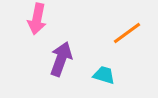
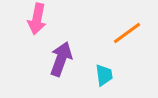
cyan trapezoid: rotated 65 degrees clockwise
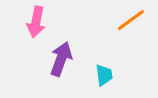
pink arrow: moved 1 px left, 3 px down
orange line: moved 4 px right, 13 px up
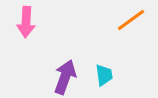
pink arrow: moved 10 px left; rotated 8 degrees counterclockwise
purple arrow: moved 4 px right, 18 px down
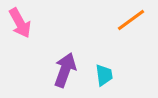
pink arrow: moved 6 px left, 1 px down; rotated 32 degrees counterclockwise
purple arrow: moved 7 px up
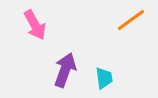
pink arrow: moved 15 px right, 2 px down
cyan trapezoid: moved 3 px down
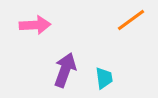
pink arrow: rotated 64 degrees counterclockwise
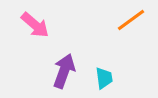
pink arrow: rotated 44 degrees clockwise
purple arrow: moved 1 px left, 1 px down
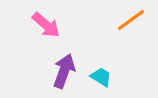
pink arrow: moved 11 px right
cyan trapezoid: moved 3 px left, 1 px up; rotated 50 degrees counterclockwise
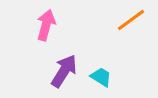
pink arrow: rotated 116 degrees counterclockwise
purple arrow: rotated 12 degrees clockwise
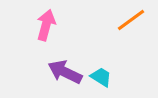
purple arrow: moved 1 px right, 1 px down; rotated 96 degrees counterclockwise
